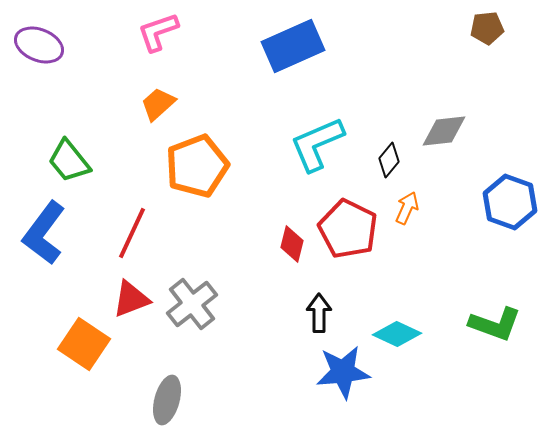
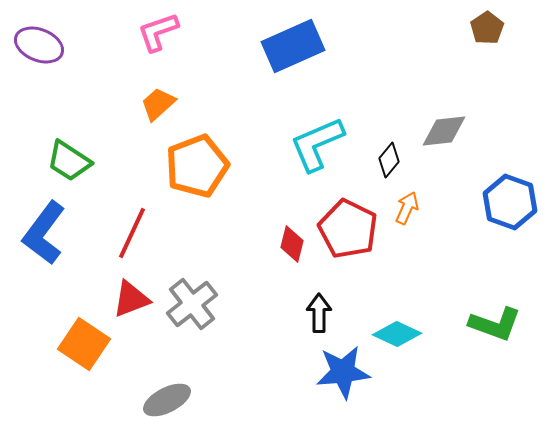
brown pentagon: rotated 28 degrees counterclockwise
green trapezoid: rotated 18 degrees counterclockwise
gray ellipse: rotated 48 degrees clockwise
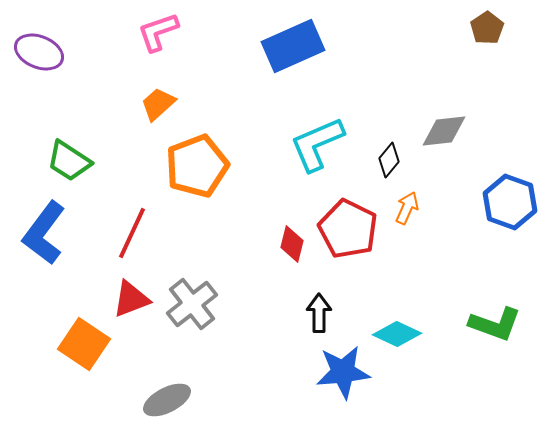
purple ellipse: moved 7 px down
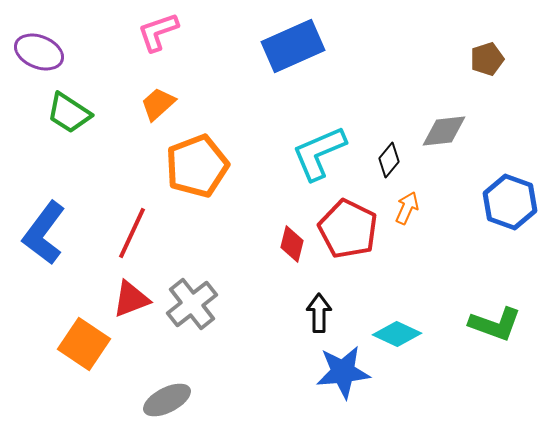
brown pentagon: moved 31 px down; rotated 16 degrees clockwise
cyan L-shape: moved 2 px right, 9 px down
green trapezoid: moved 48 px up
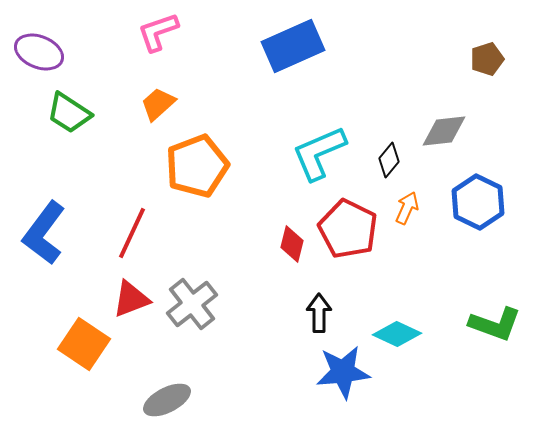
blue hexagon: moved 32 px left; rotated 6 degrees clockwise
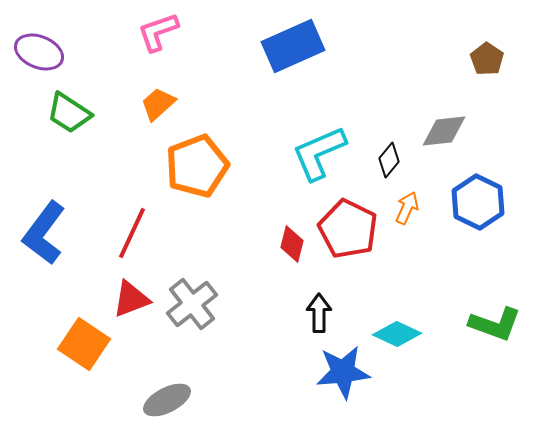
brown pentagon: rotated 20 degrees counterclockwise
